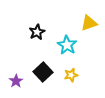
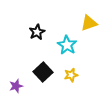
purple star: moved 5 px down; rotated 16 degrees clockwise
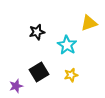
black star: rotated 14 degrees clockwise
black square: moved 4 px left; rotated 12 degrees clockwise
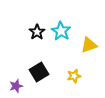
yellow triangle: moved 22 px down
black star: rotated 21 degrees counterclockwise
cyan star: moved 6 px left, 14 px up
yellow star: moved 3 px right, 1 px down
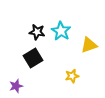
black star: rotated 28 degrees counterclockwise
black square: moved 6 px left, 14 px up
yellow star: moved 2 px left
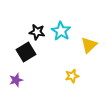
yellow triangle: rotated 24 degrees counterclockwise
black square: moved 7 px left, 6 px up
purple star: moved 6 px up
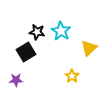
yellow triangle: moved 3 px down
yellow star: rotated 24 degrees counterclockwise
purple star: rotated 16 degrees clockwise
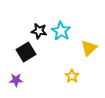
black star: moved 2 px right, 1 px up
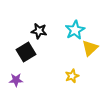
cyan star: moved 14 px right, 1 px up; rotated 12 degrees clockwise
yellow triangle: moved 1 px right
yellow star: rotated 16 degrees clockwise
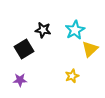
black star: moved 4 px right, 1 px up
yellow triangle: moved 1 px down
black square: moved 2 px left, 3 px up
purple star: moved 4 px right
